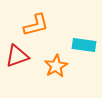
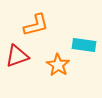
orange star: moved 2 px right, 1 px up; rotated 10 degrees counterclockwise
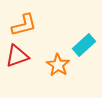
orange L-shape: moved 12 px left
cyan rectangle: rotated 50 degrees counterclockwise
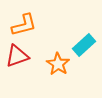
orange star: moved 1 px up
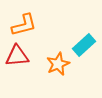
red triangle: rotated 15 degrees clockwise
orange star: rotated 15 degrees clockwise
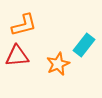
cyan rectangle: rotated 10 degrees counterclockwise
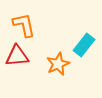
orange L-shape: rotated 88 degrees counterclockwise
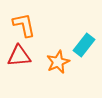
red triangle: moved 2 px right
orange star: moved 2 px up
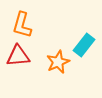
orange L-shape: moved 2 px left; rotated 152 degrees counterclockwise
red triangle: moved 1 px left
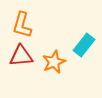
red triangle: moved 3 px right
orange star: moved 4 px left
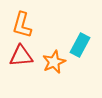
cyan rectangle: moved 4 px left; rotated 10 degrees counterclockwise
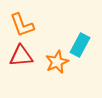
orange L-shape: rotated 36 degrees counterclockwise
orange star: moved 3 px right
